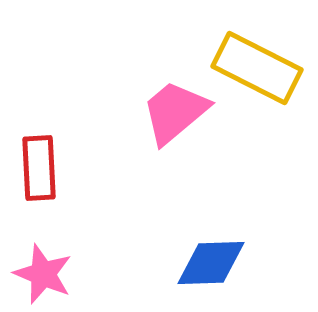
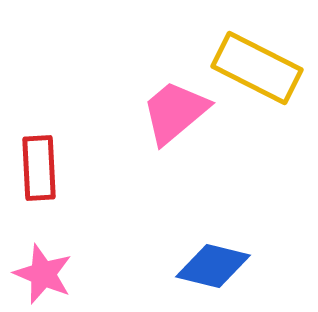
blue diamond: moved 2 px right, 3 px down; rotated 16 degrees clockwise
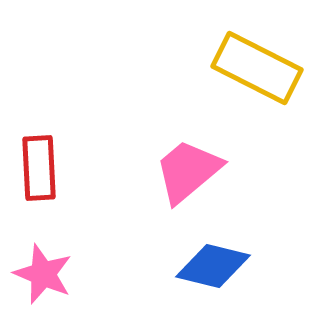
pink trapezoid: moved 13 px right, 59 px down
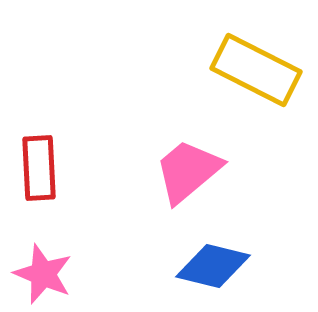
yellow rectangle: moved 1 px left, 2 px down
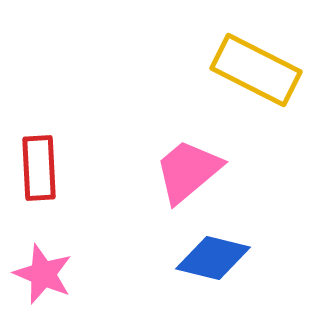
blue diamond: moved 8 px up
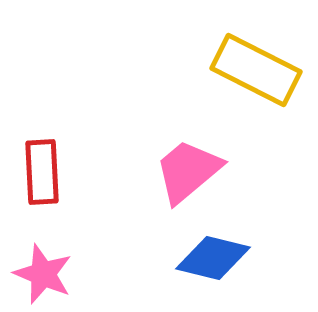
red rectangle: moved 3 px right, 4 px down
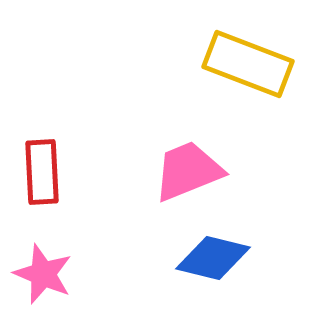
yellow rectangle: moved 8 px left, 6 px up; rotated 6 degrees counterclockwise
pink trapezoid: rotated 18 degrees clockwise
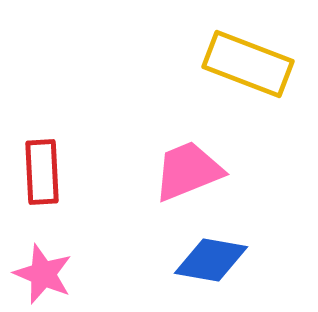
blue diamond: moved 2 px left, 2 px down; rotated 4 degrees counterclockwise
